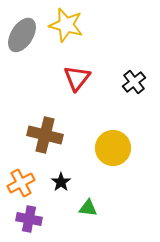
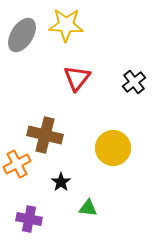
yellow star: rotated 12 degrees counterclockwise
orange cross: moved 4 px left, 19 px up
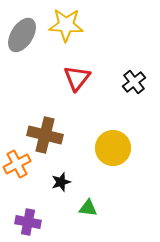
black star: rotated 18 degrees clockwise
purple cross: moved 1 px left, 3 px down
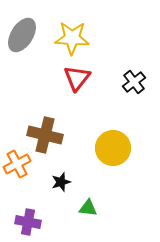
yellow star: moved 6 px right, 13 px down
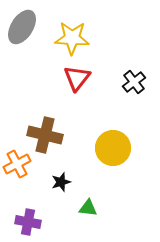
gray ellipse: moved 8 px up
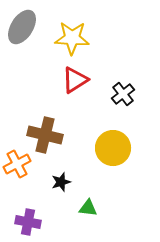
red triangle: moved 2 px left, 2 px down; rotated 20 degrees clockwise
black cross: moved 11 px left, 12 px down
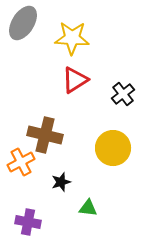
gray ellipse: moved 1 px right, 4 px up
orange cross: moved 4 px right, 2 px up
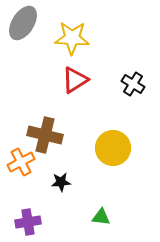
black cross: moved 10 px right, 10 px up; rotated 20 degrees counterclockwise
black star: rotated 12 degrees clockwise
green triangle: moved 13 px right, 9 px down
purple cross: rotated 20 degrees counterclockwise
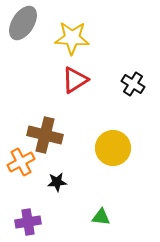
black star: moved 4 px left
